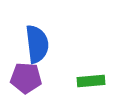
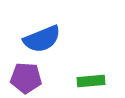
blue semicircle: moved 5 px right, 5 px up; rotated 75 degrees clockwise
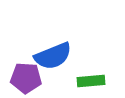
blue semicircle: moved 11 px right, 17 px down
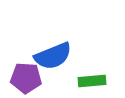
green rectangle: moved 1 px right
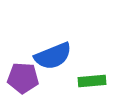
purple pentagon: moved 3 px left
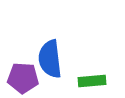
blue semicircle: moved 3 px left, 3 px down; rotated 105 degrees clockwise
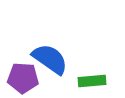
blue semicircle: rotated 132 degrees clockwise
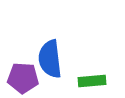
blue semicircle: rotated 132 degrees counterclockwise
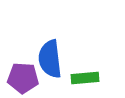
green rectangle: moved 7 px left, 3 px up
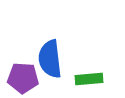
green rectangle: moved 4 px right, 1 px down
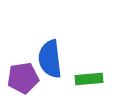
purple pentagon: rotated 12 degrees counterclockwise
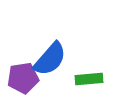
blue semicircle: rotated 132 degrees counterclockwise
